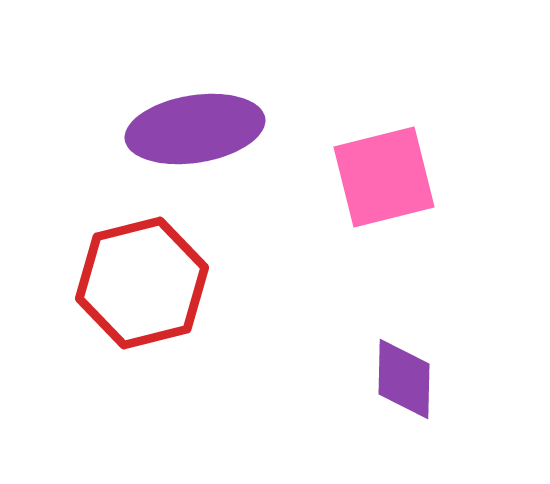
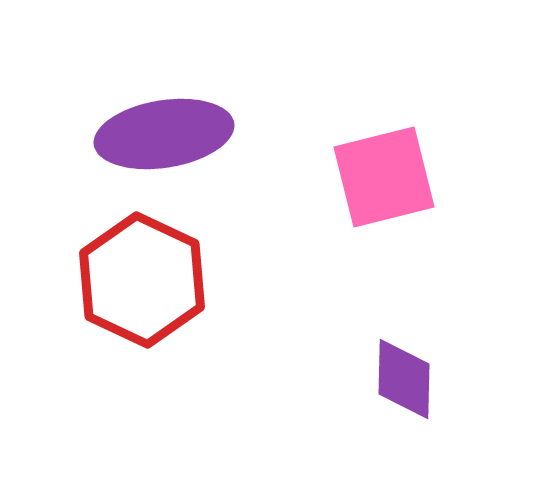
purple ellipse: moved 31 px left, 5 px down
red hexagon: moved 3 px up; rotated 21 degrees counterclockwise
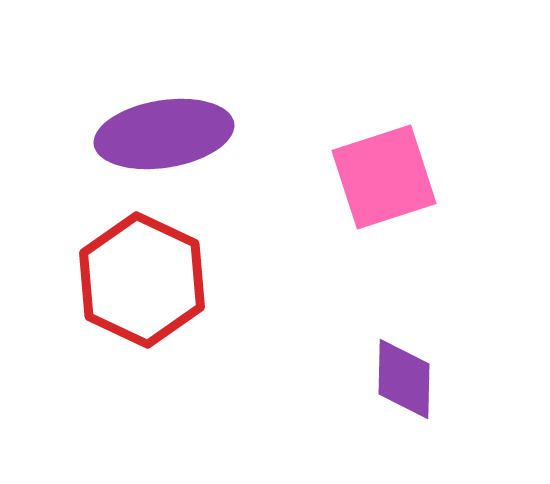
pink square: rotated 4 degrees counterclockwise
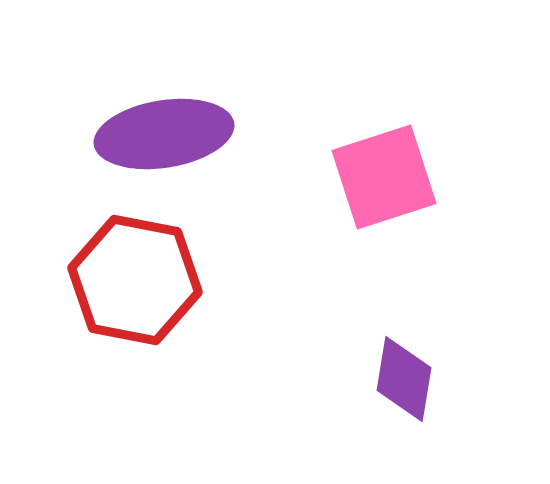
red hexagon: moved 7 px left; rotated 14 degrees counterclockwise
purple diamond: rotated 8 degrees clockwise
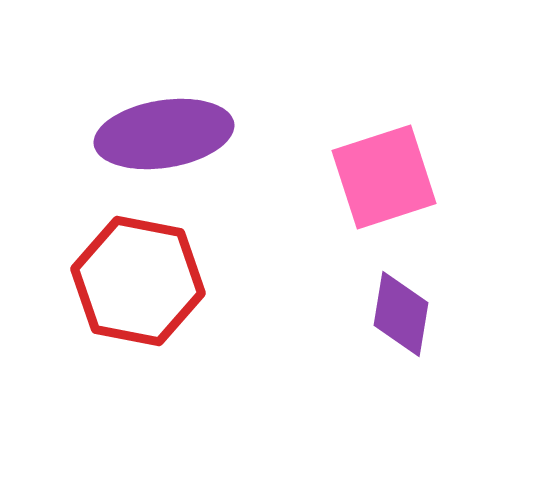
red hexagon: moved 3 px right, 1 px down
purple diamond: moved 3 px left, 65 px up
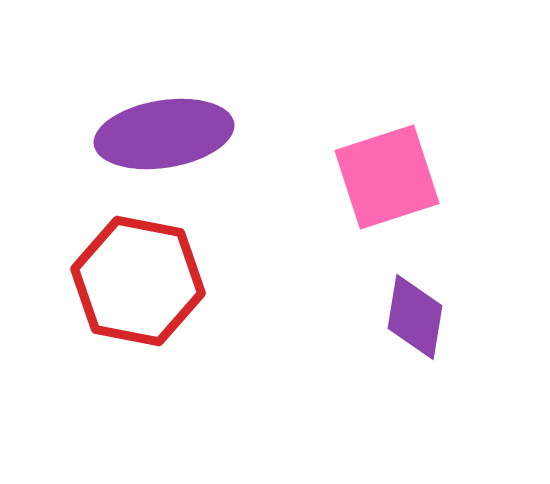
pink square: moved 3 px right
purple diamond: moved 14 px right, 3 px down
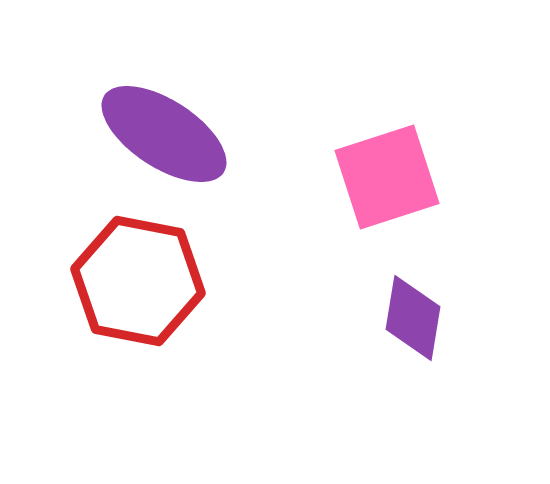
purple ellipse: rotated 42 degrees clockwise
purple diamond: moved 2 px left, 1 px down
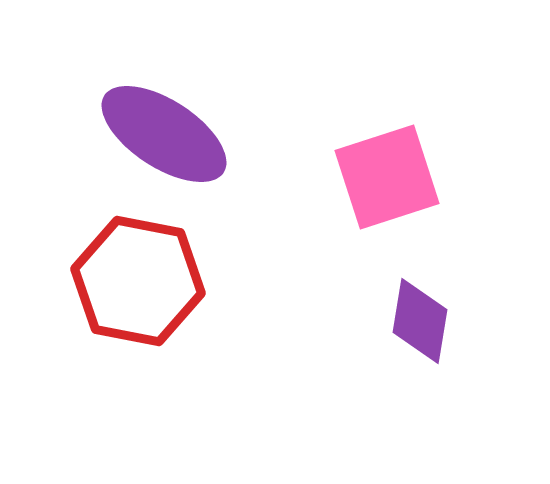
purple diamond: moved 7 px right, 3 px down
